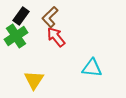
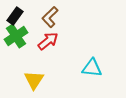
black rectangle: moved 6 px left
red arrow: moved 8 px left, 4 px down; rotated 90 degrees clockwise
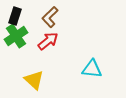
black rectangle: rotated 18 degrees counterclockwise
cyan triangle: moved 1 px down
yellow triangle: rotated 20 degrees counterclockwise
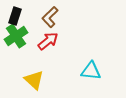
cyan triangle: moved 1 px left, 2 px down
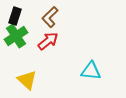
yellow triangle: moved 7 px left
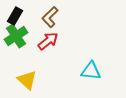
black rectangle: rotated 12 degrees clockwise
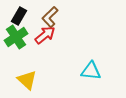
black rectangle: moved 4 px right
green cross: moved 1 px down
red arrow: moved 3 px left, 6 px up
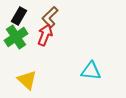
red arrow: rotated 30 degrees counterclockwise
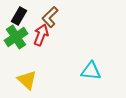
red arrow: moved 4 px left
